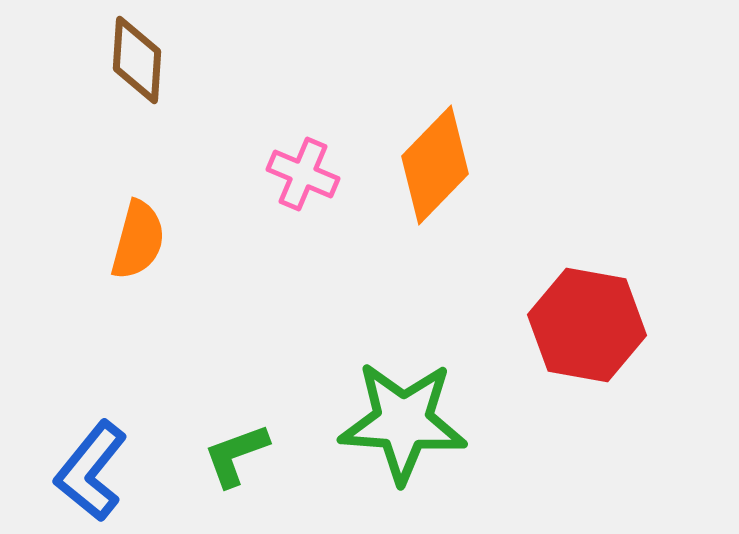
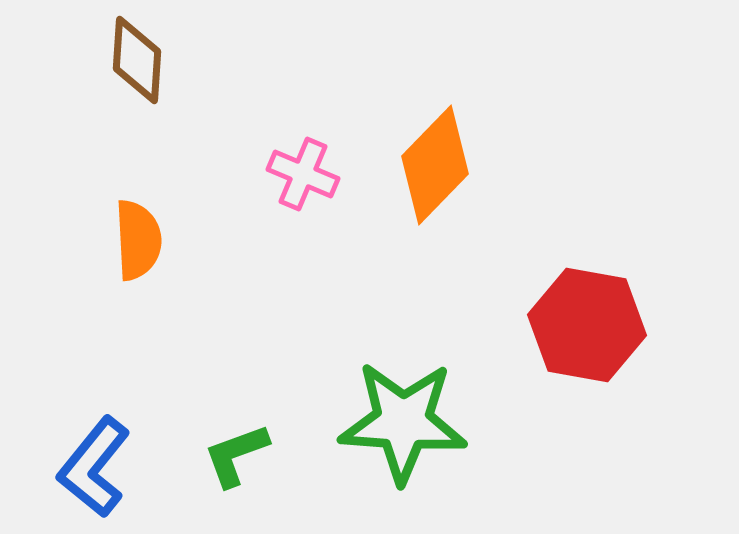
orange semicircle: rotated 18 degrees counterclockwise
blue L-shape: moved 3 px right, 4 px up
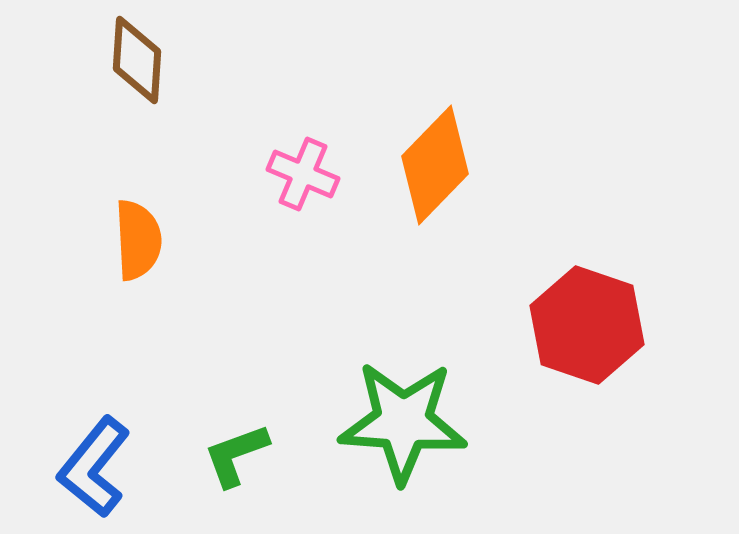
red hexagon: rotated 9 degrees clockwise
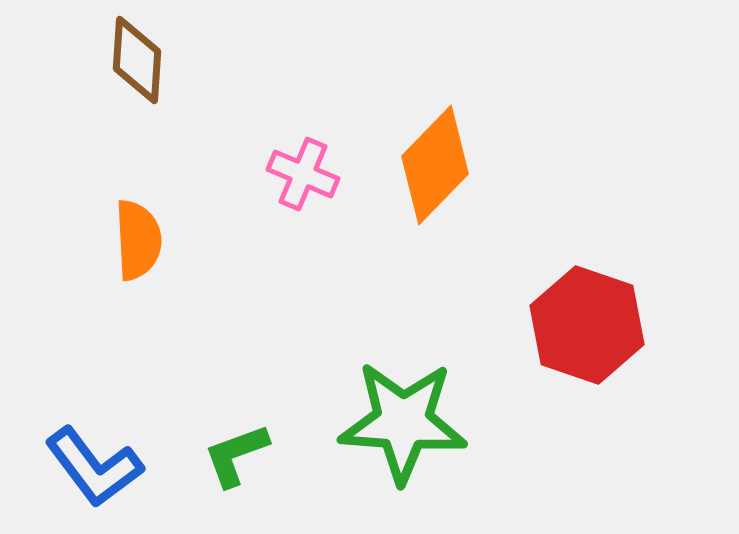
blue L-shape: rotated 76 degrees counterclockwise
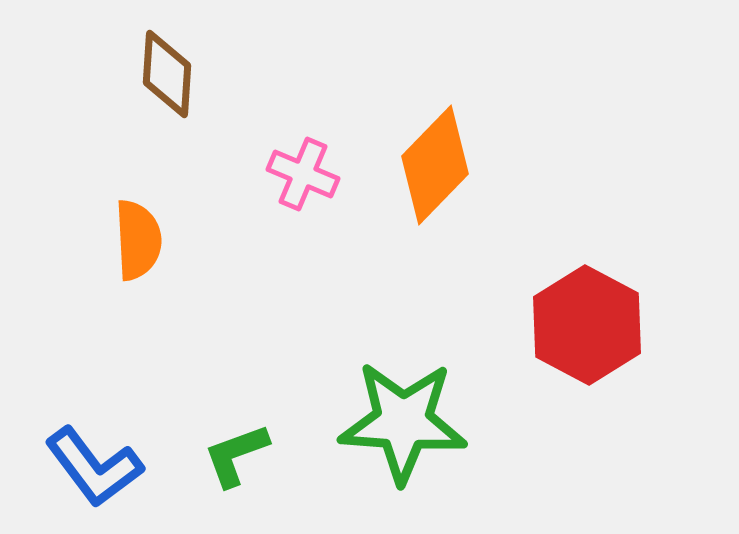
brown diamond: moved 30 px right, 14 px down
red hexagon: rotated 9 degrees clockwise
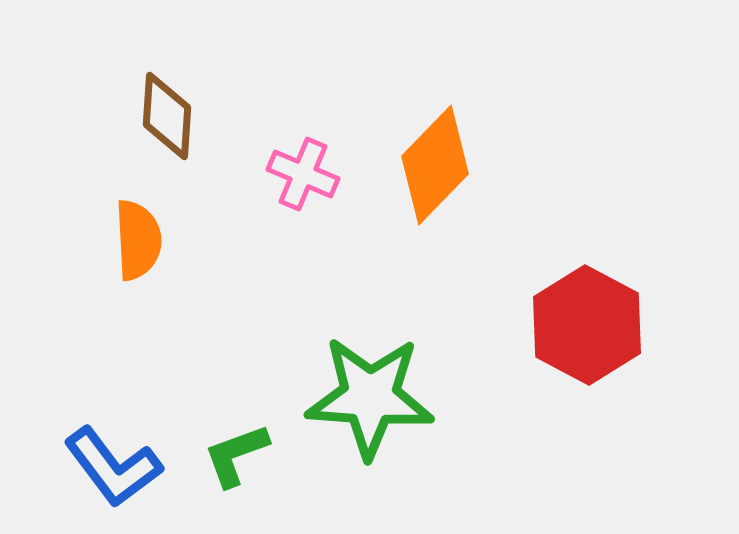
brown diamond: moved 42 px down
green star: moved 33 px left, 25 px up
blue L-shape: moved 19 px right
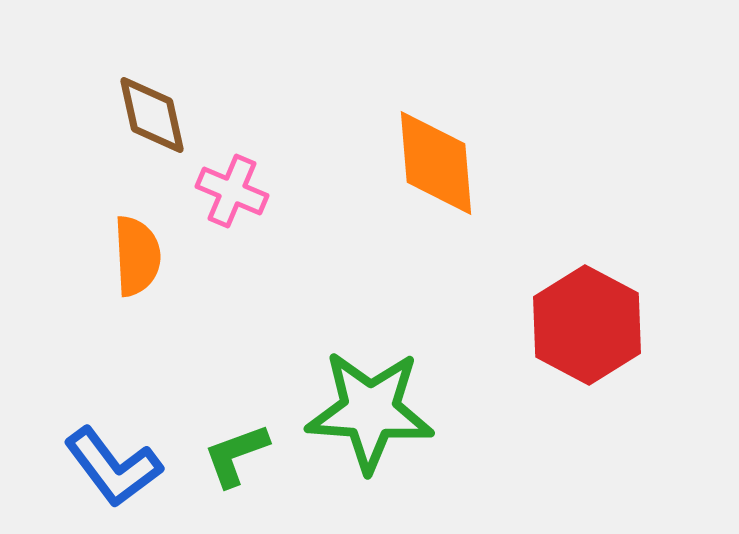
brown diamond: moved 15 px left, 1 px up; rotated 16 degrees counterclockwise
orange diamond: moved 1 px right, 2 px up; rotated 49 degrees counterclockwise
pink cross: moved 71 px left, 17 px down
orange semicircle: moved 1 px left, 16 px down
green star: moved 14 px down
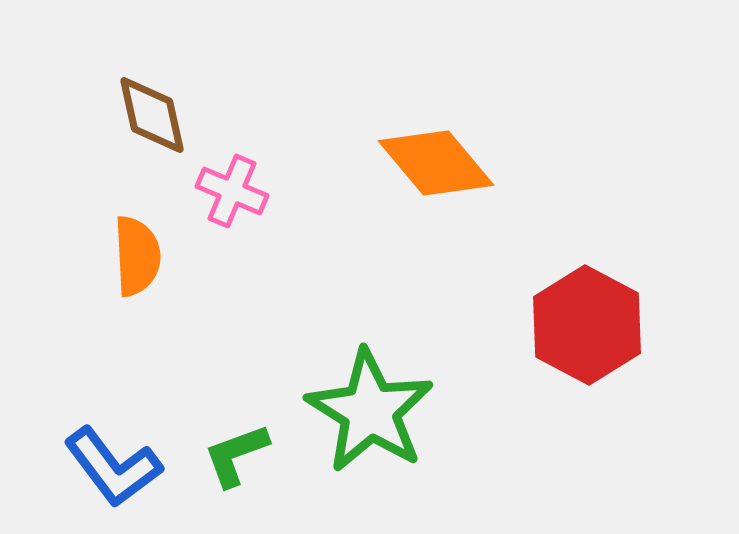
orange diamond: rotated 35 degrees counterclockwise
green star: rotated 28 degrees clockwise
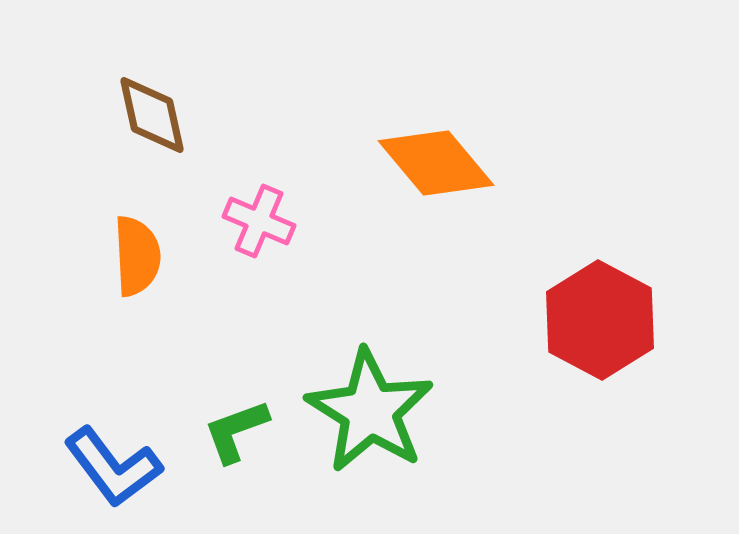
pink cross: moved 27 px right, 30 px down
red hexagon: moved 13 px right, 5 px up
green L-shape: moved 24 px up
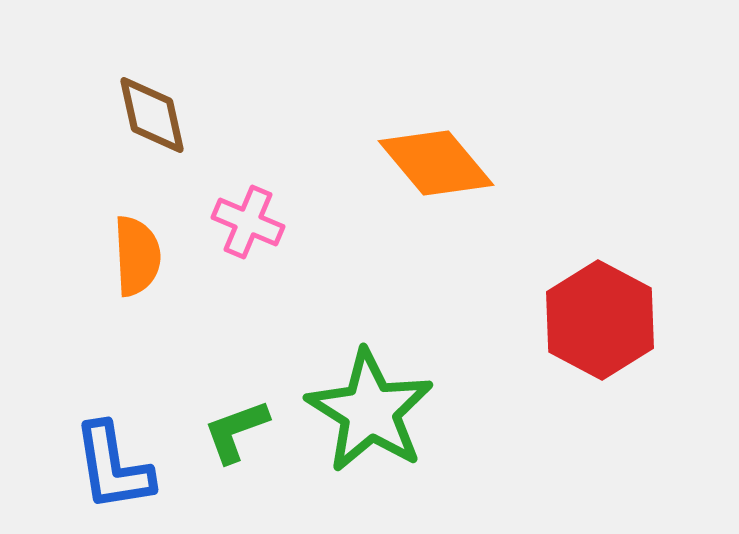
pink cross: moved 11 px left, 1 px down
blue L-shape: rotated 28 degrees clockwise
